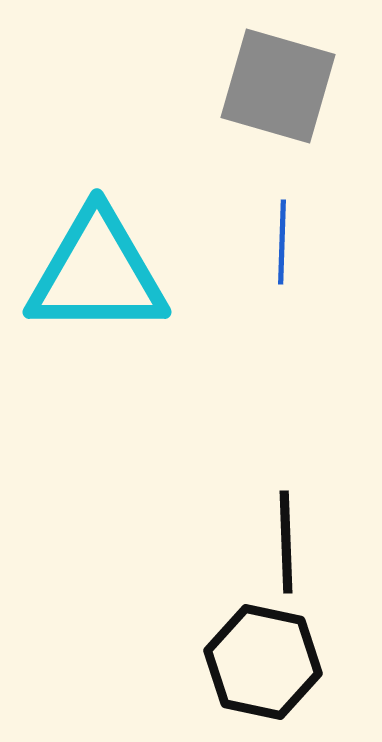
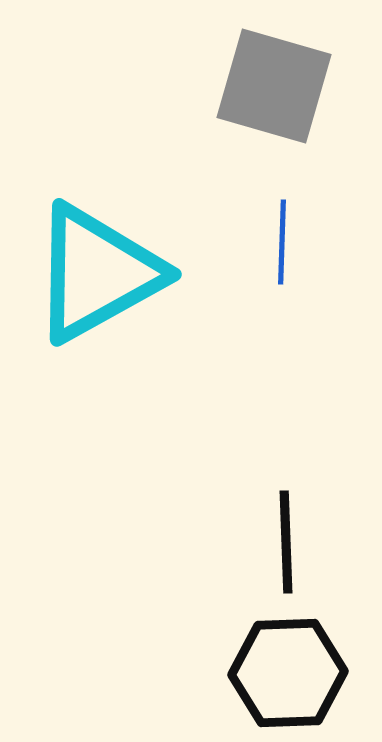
gray square: moved 4 px left
cyan triangle: rotated 29 degrees counterclockwise
black hexagon: moved 25 px right, 11 px down; rotated 14 degrees counterclockwise
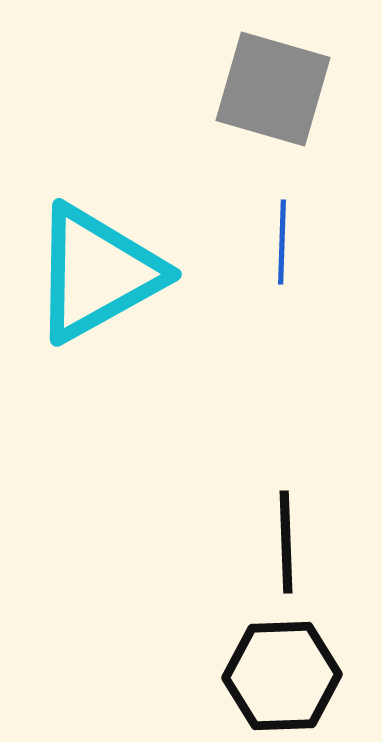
gray square: moved 1 px left, 3 px down
black hexagon: moved 6 px left, 3 px down
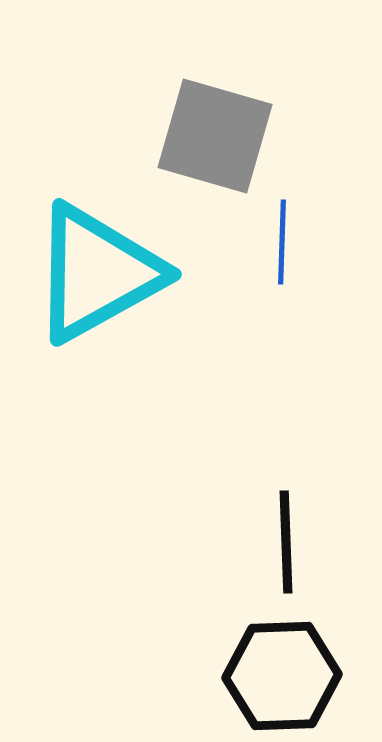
gray square: moved 58 px left, 47 px down
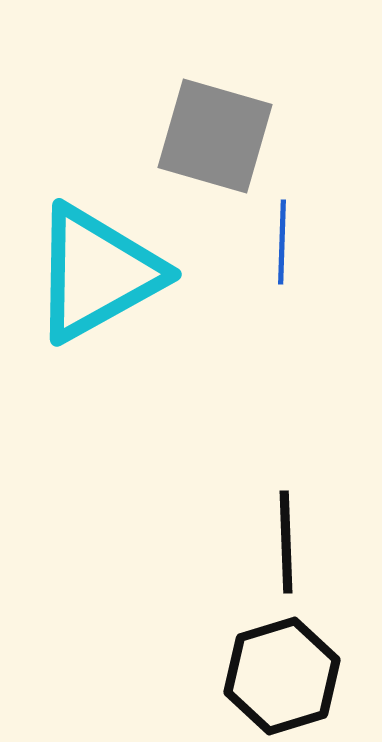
black hexagon: rotated 15 degrees counterclockwise
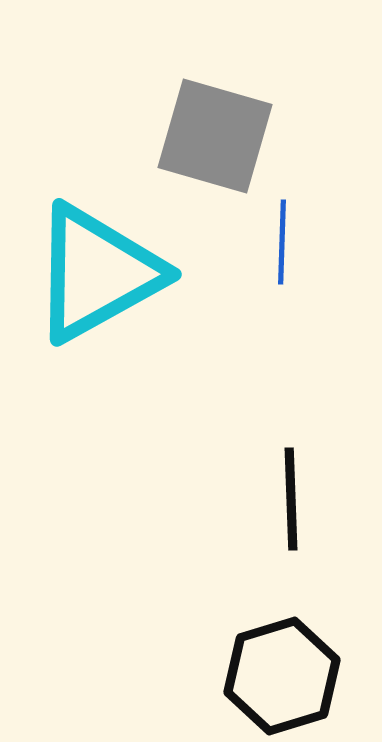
black line: moved 5 px right, 43 px up
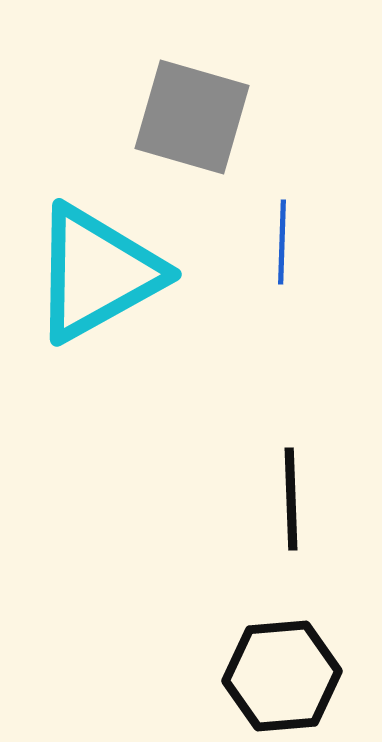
gray square: moved 23 px left, 19 px up
black hexagon: rotated 12 degrees clockwise
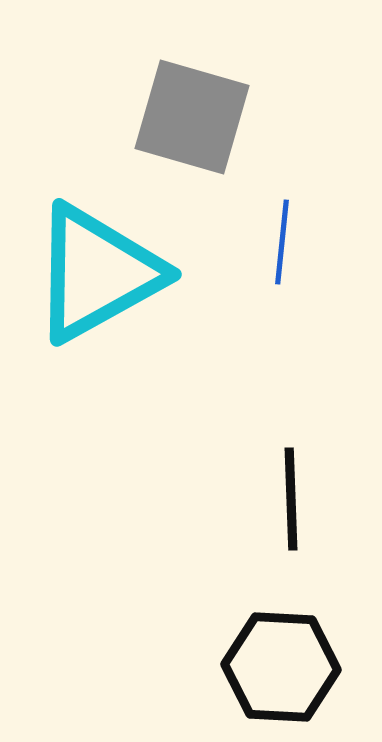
blue line: rotated 4 degrees clockwise
black hexagon: moved 1 px left, 9 px up; rotated 8 degrees clockwise
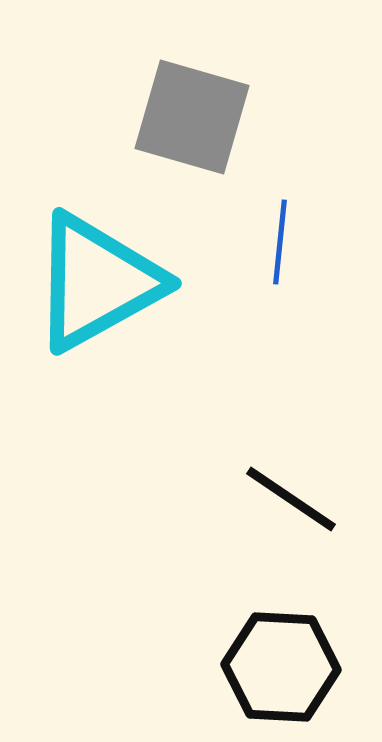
blue line: moved 2 px left
cyan triangle: moved 9 px down
black line: rotated 54 degrees counterclockwise
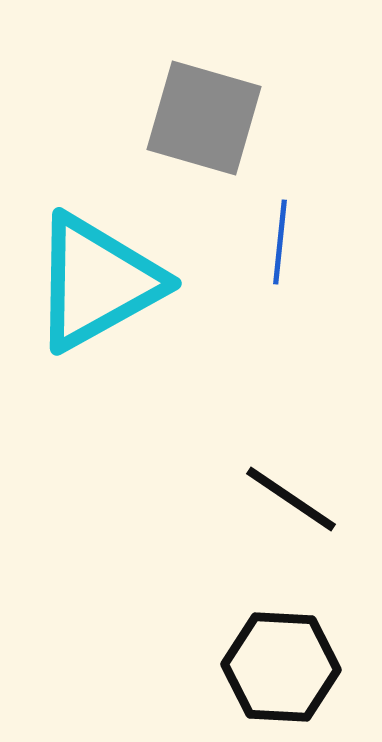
gray square: moved 12 px right, 1 px down
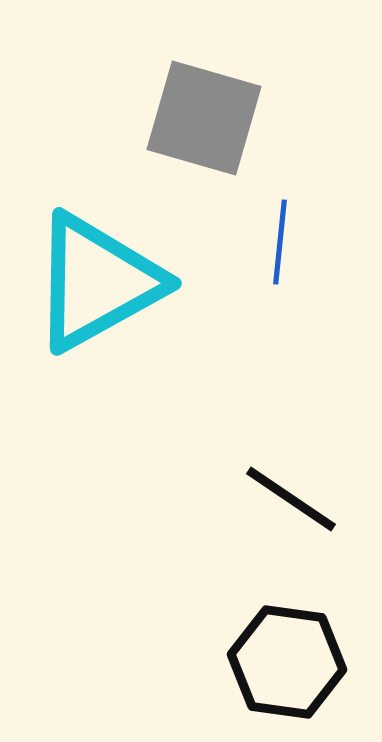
black hexagon: moved 6 px right, 5 px up; rotated 5 degrees clockwise
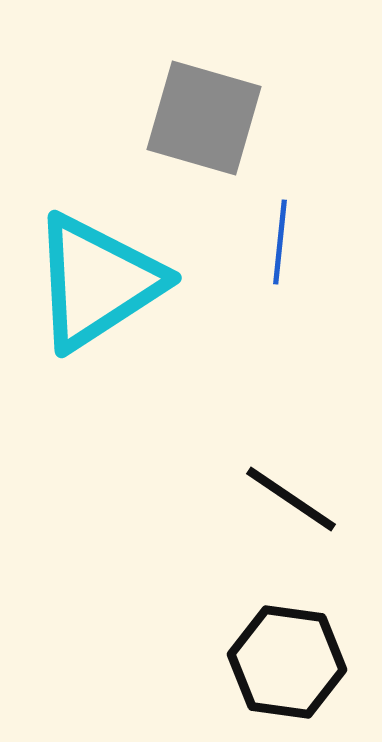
cyan triangle: rotated 4 degrees counterclockwise
